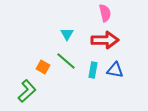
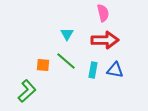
pink semicircle: moved 2 px left
orange square: moved 2 px up; rotated 24 degrees counterclockwise
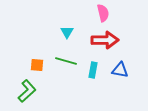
cyan triangle: moved 2 px up
green line: rotated 25 degrees counterclockwise
orange square: moved 6 px left
blue triangle: moved 5 px right
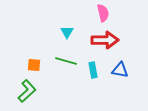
orange square: moved 3 px left
cyan rectangle: rotated 21 degrees counterclockwise
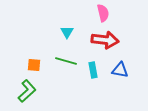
red arrow: rotated 8 degrees clockwise
